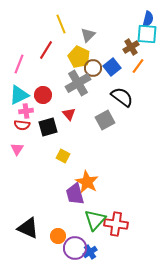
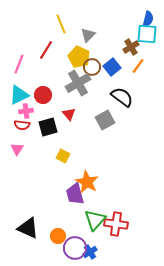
brown circle: moved 1 px left, 1 px up
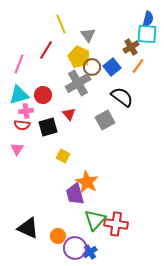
gray triangle: rotated 21 degrees counterclockwise
cyan triangle: rotated 10 degrees clockwise
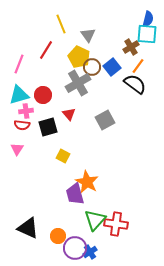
black semicircle: moved 13 px right, 13 px up
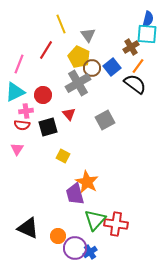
brown circle: moved 1 px down
cyan triangle: moved 4 px left, 3 px up; rotated 10 degrees counterclockwise
